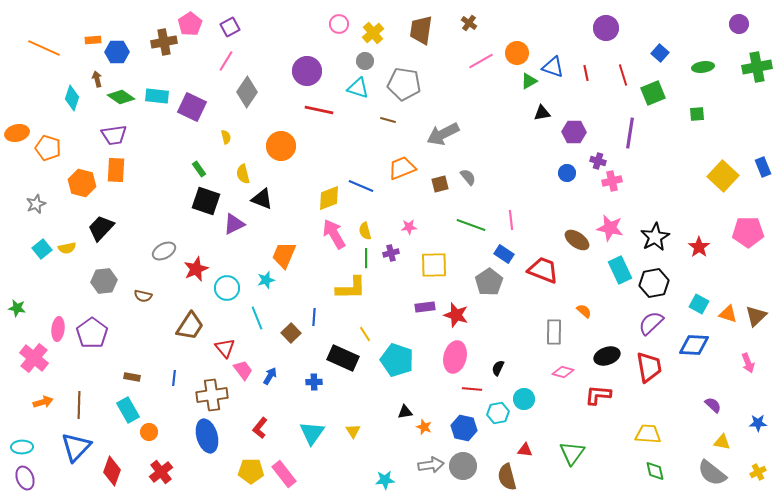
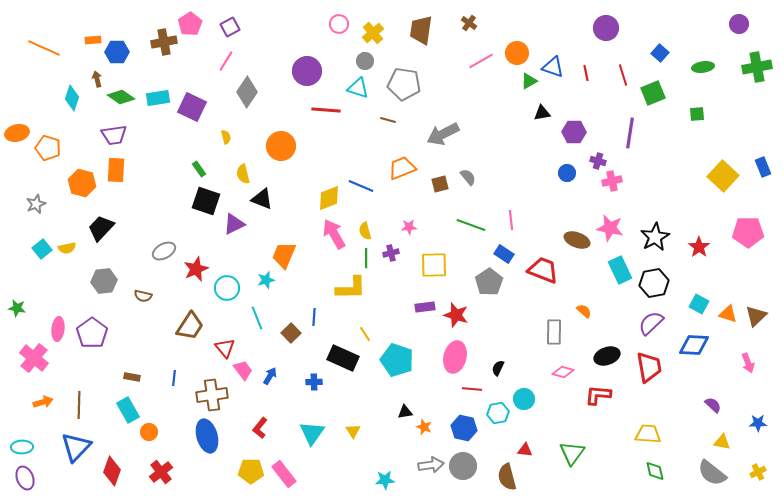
cyan rectangle at (157, 96): moved 1 px right, 2 px down; rotated 15 degrees counterclockwise
red line at (319, 110): moved 7 px right; rotated 8 degrees counterclockwise
brown ellipse at (577, 240): rotated 15 degrees counterclockwise
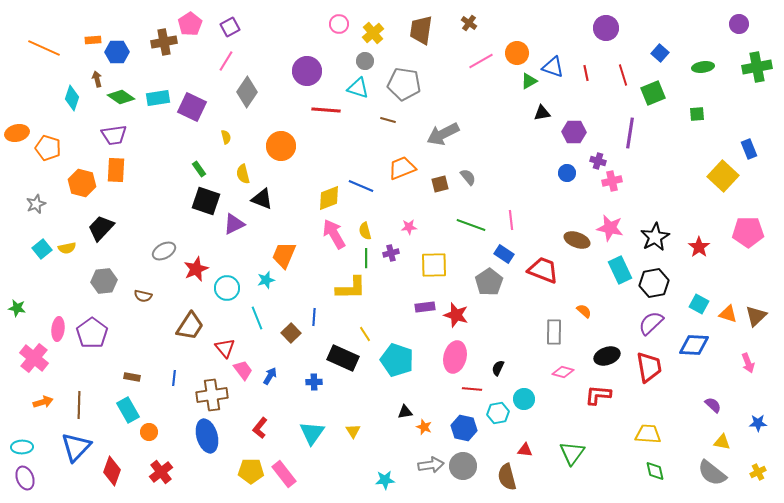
blue rectangle at (763, 167): moved 14 px left, 18 px up
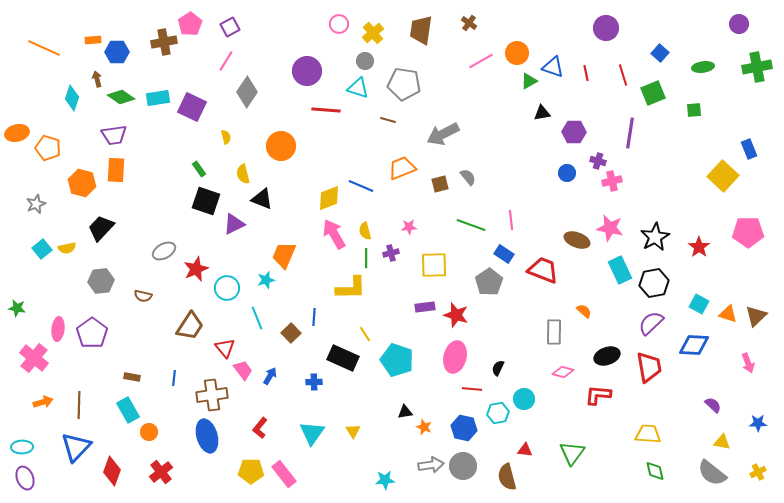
green square at (697, 114): moved 3 px left, 4 px up
gray hexagon at (104, 281): moved 3 px left
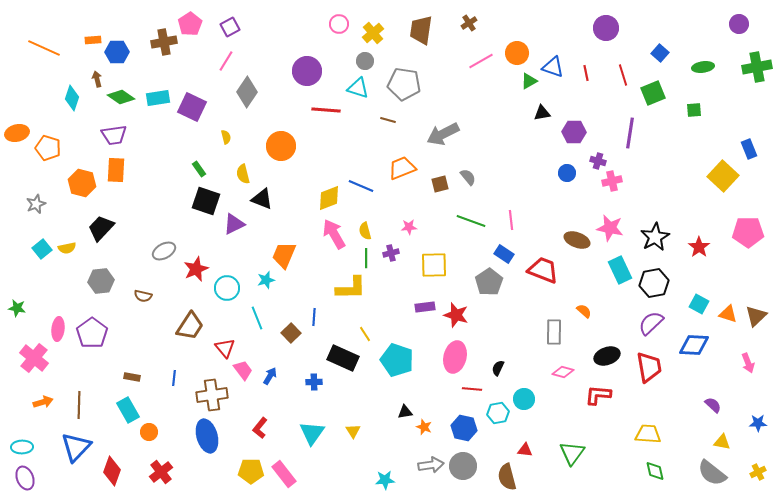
brown cross at (469, 23): rotated 21 degrees clockwise
green line at (471, 225): moved 4 px up
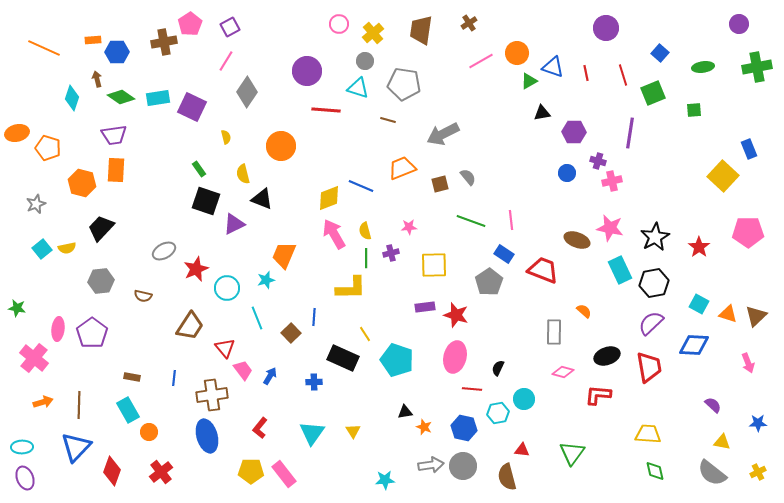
red triangle at (525, 450): moved 3 px left
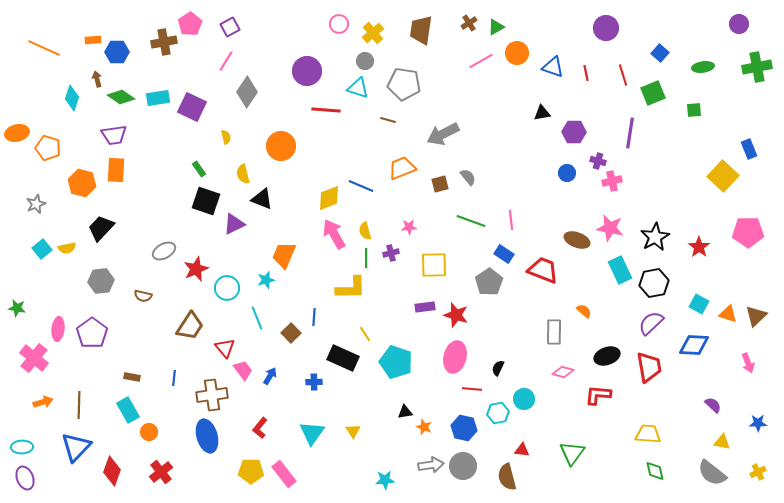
green triangle at (529, 81): moved 33 px left, 54 px up
cyan pentagon at (397, 360): moved 1 px left, 2 px down
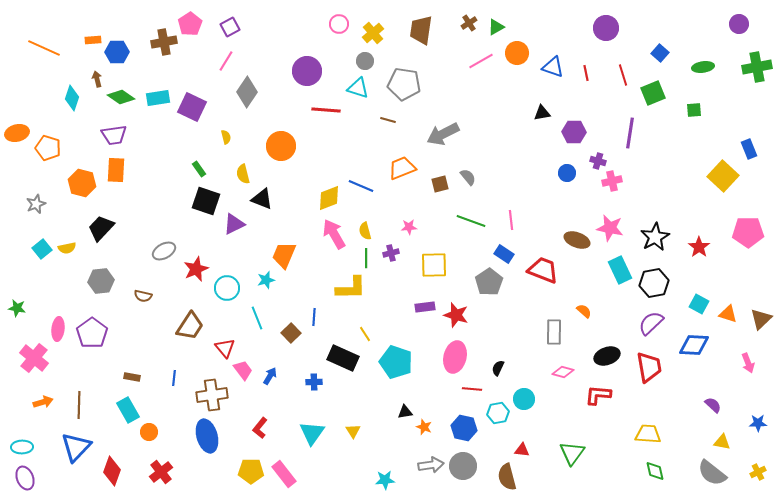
brown triangle at (756, 316): moved 5 px right, 3 px down
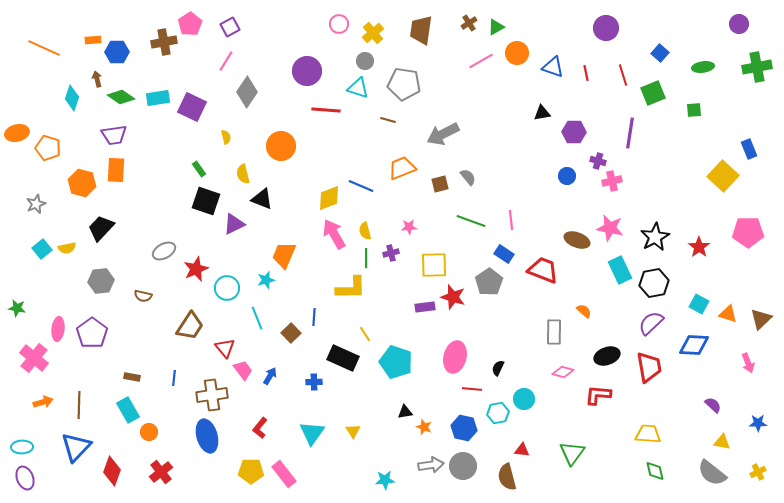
blue circle at (567, 173): moved 3 px down
red star at (456, 315): moved 3 px left, 18 px up
